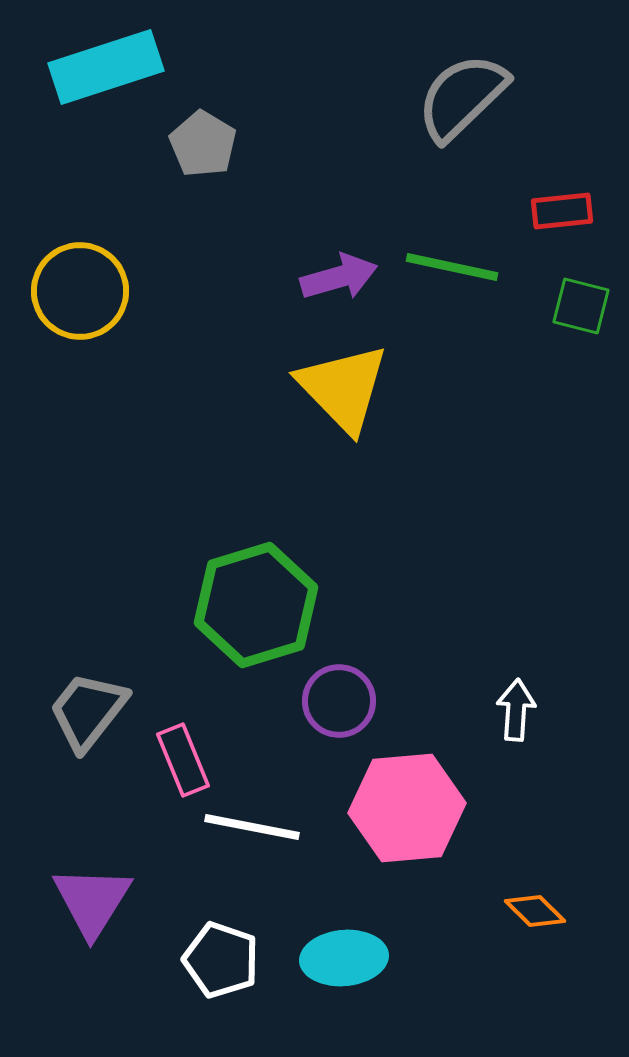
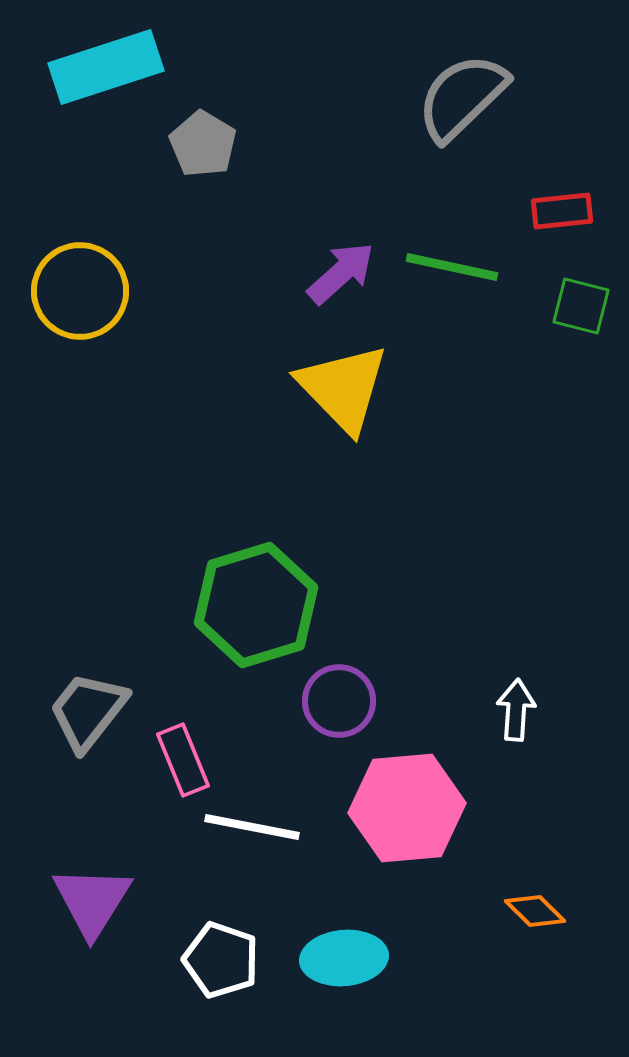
purple arrow: moved 2 px right, 4 px up; rotated 26 degrees counterclockwise
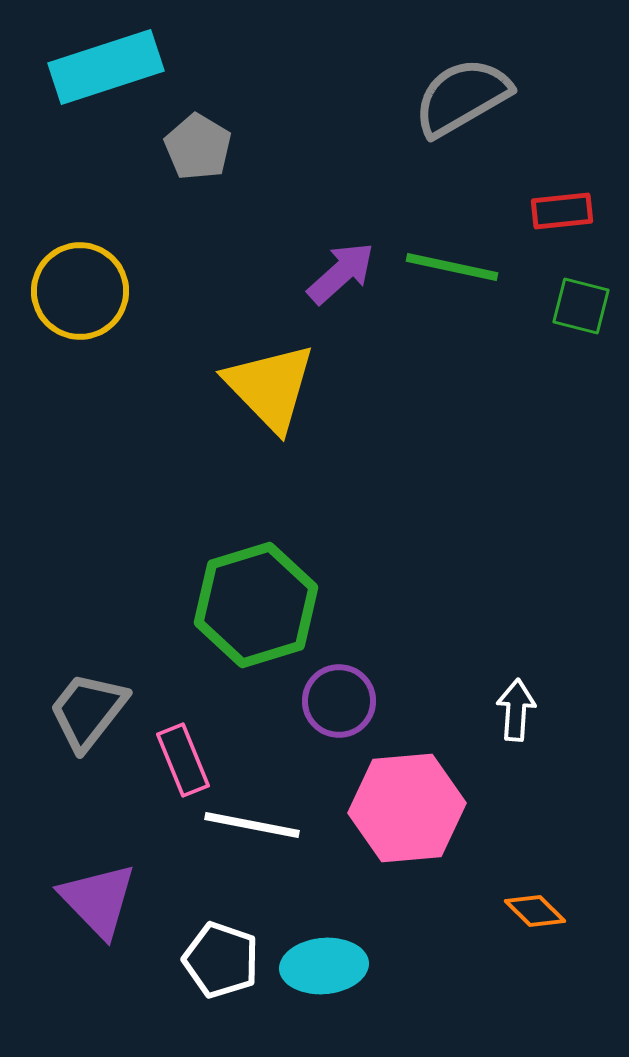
gray semicircle: rotated 14 degrees clockwise
gray pentagon: moved 5 px left, 3 px down
yellow triangle: moved 73 px left, 1 px up
white line: moved 2 px up
purple triangle: moved 6 px right, 1 px up; rotated 16 degrees counterclockwise
cyan ellipse: moved 20 px left, 8 px down
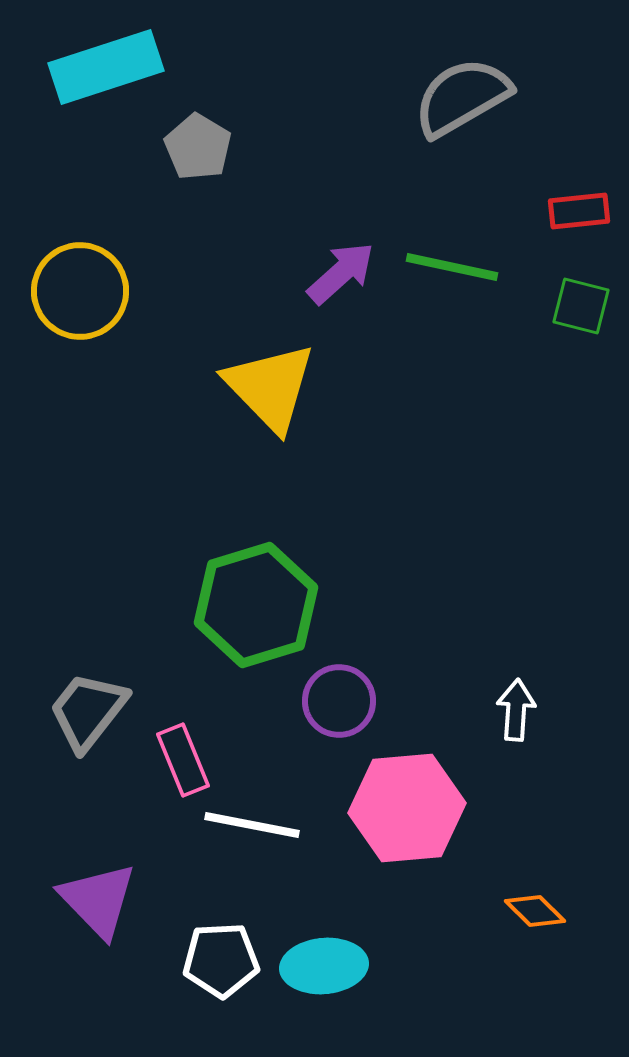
red rectangle: moved 17 px right
white pentagon: rotated 22 degrees counterclockwise
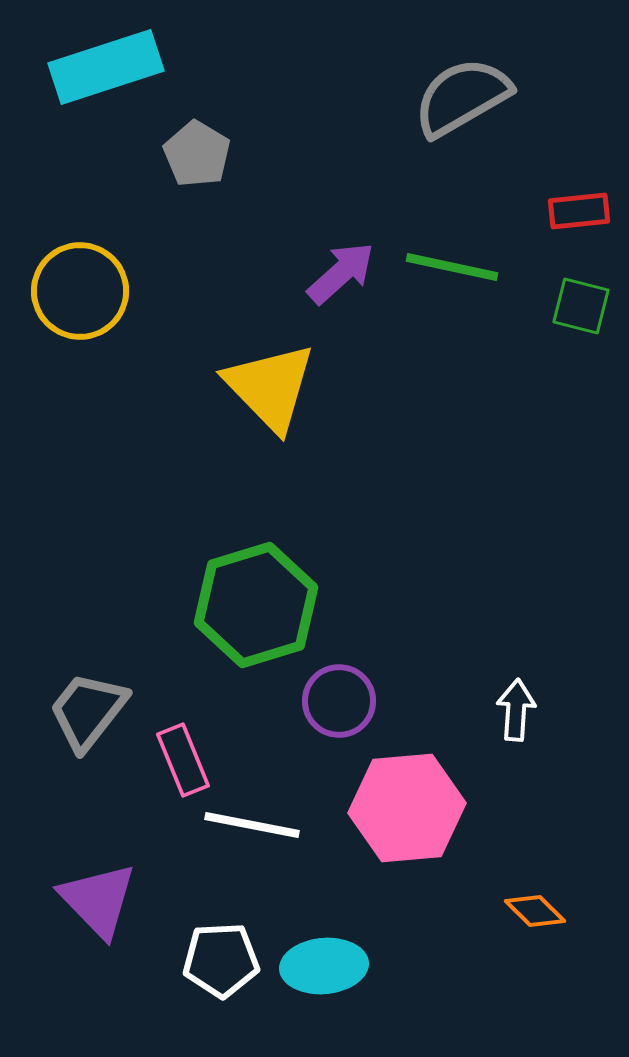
gray pentagon: moved 1 px left, 7 px down
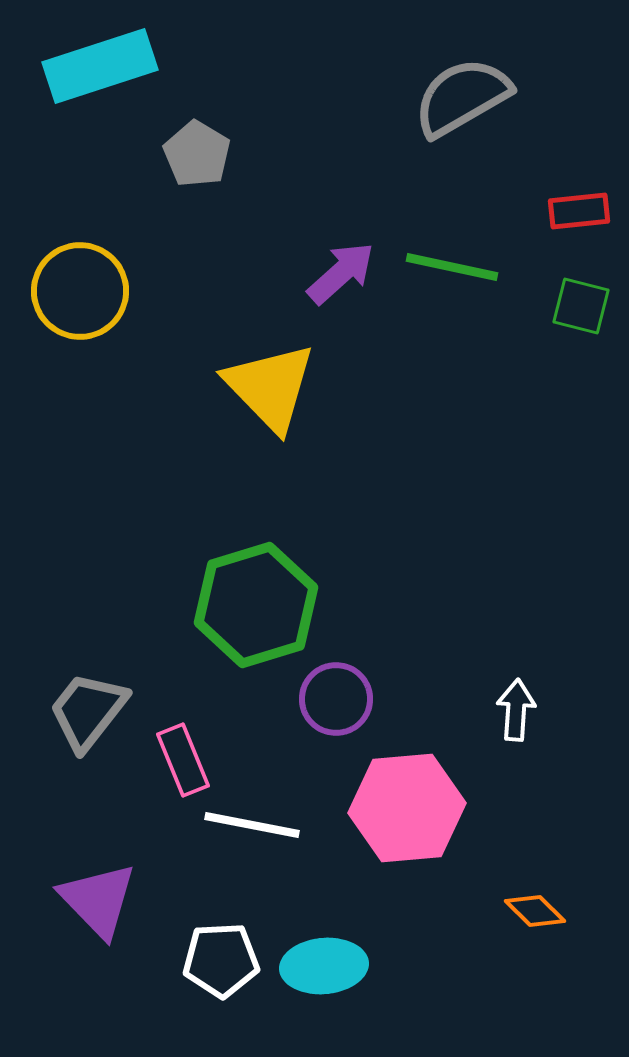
cyan rectangle: moved 6 px left, 1 px up
purple circle: moved 3 px left, 2 px up
